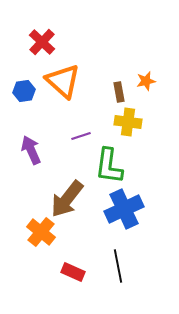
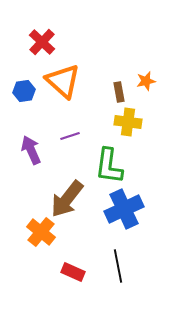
purple line: moved 11 px left
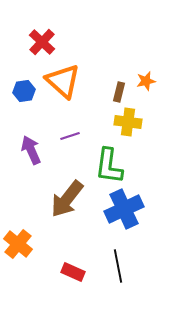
brown rectangle: rotated 24 degrees clockwise
orange cross: moved 23 px left, 12 px down
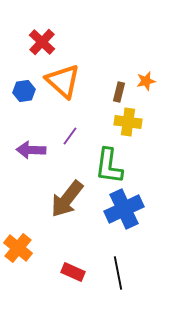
purple line: rotated 36 degrees counterclockwise
purple arrow: rotated 64 degrees counterclockwise
orange cross: moved 4 px down
black line: moved 7 px down
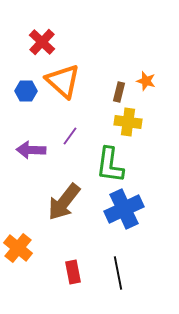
orange star: rotated 30 degrees clockwise
blue hexagon: moved 2 px right; rotated 10 degrees clockwise
green L-shape: moved 1 px right, 1 px up
brown arrow: moved 3 px left, 3 px down
red rectangle: rotated 55 degrees clockwise
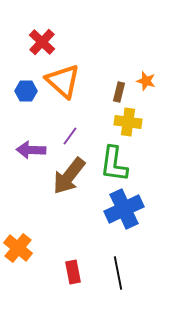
green L-shape: moved 4 px right, 1 px up
brown arrow: moved 5 px right, 26 px up
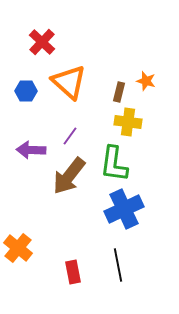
orange triangle: moved 6 px right, 1 px down
black line: moved 8 px up
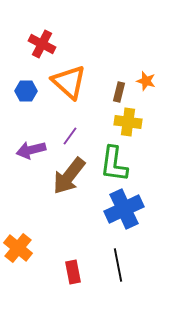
red cross: moved 2 px down; rotated 16 degrees counterclockwise
purple arrow: rotated 16 degrees counterclockwise
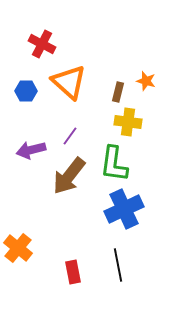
brown rectangle: moved 1 px left
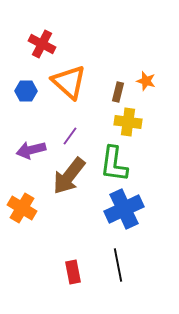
orange cross: moved 4 px right, 40 px up; rotated 8 degrees counterclockwise
